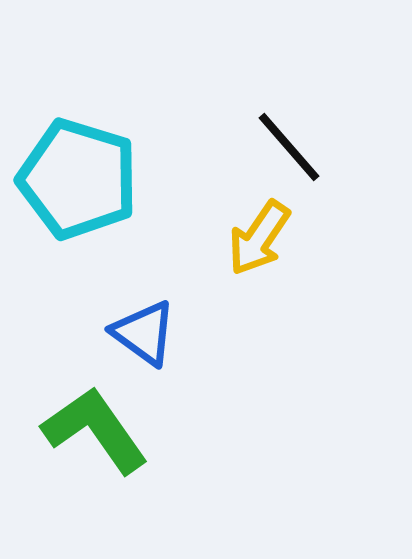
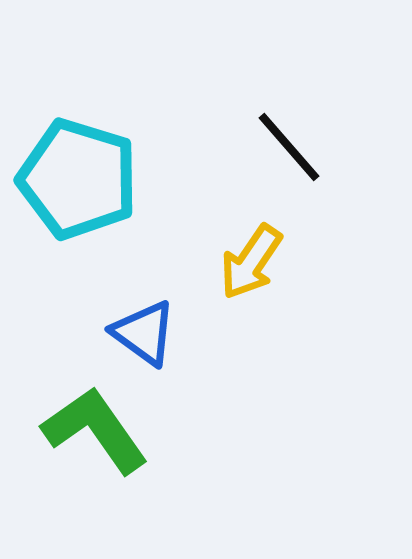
yellow arrow: moved 8 px left, 24 px down
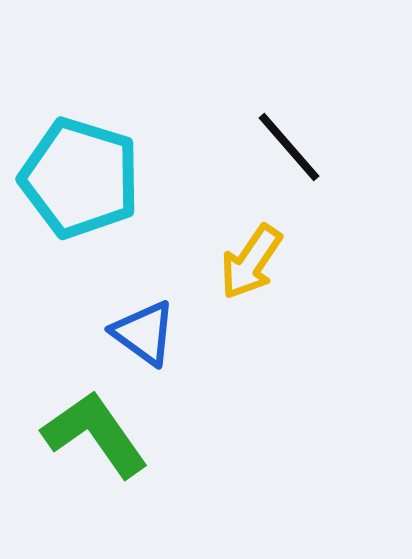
cyan pentagon: moved 2 px right, 1 px up
green L-shape: moved 4 px down
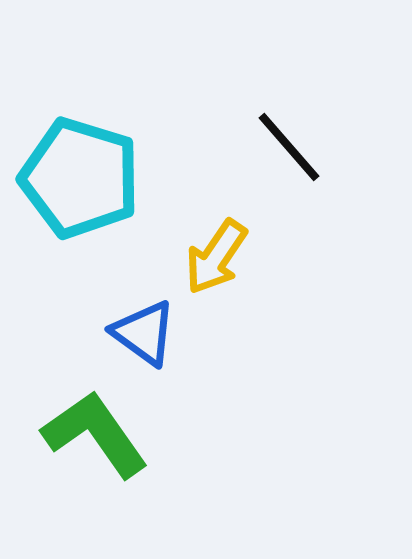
yellow arrow: moved 35 px left, 5 px up
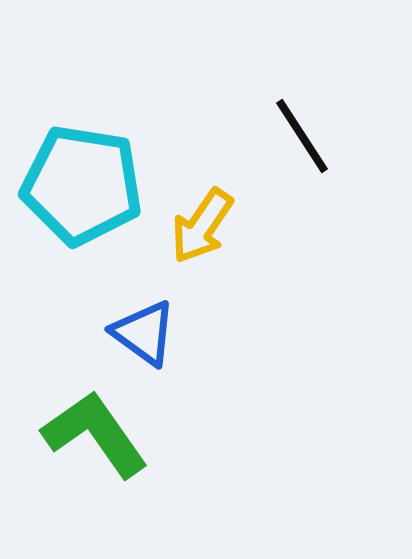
black line: moved 13 px right, 11 px up; rotated 8 degrees clockwise
cyan pentagon: moved 2 px right, 7 px down; rotated 8 degrees counterclockwise
yellow arrow: moved 14 px left, 31 px up
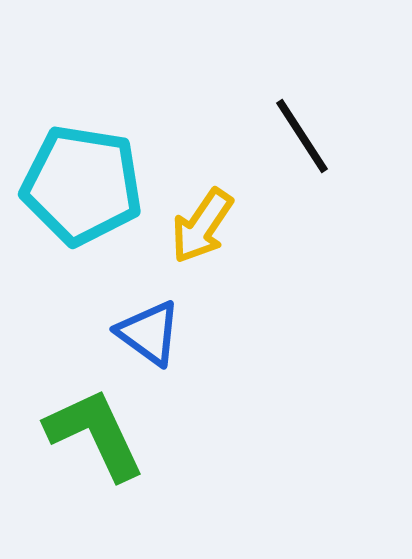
blue triangle: moved 5 px right
green L-shape: rotated 10 degrees clockwise
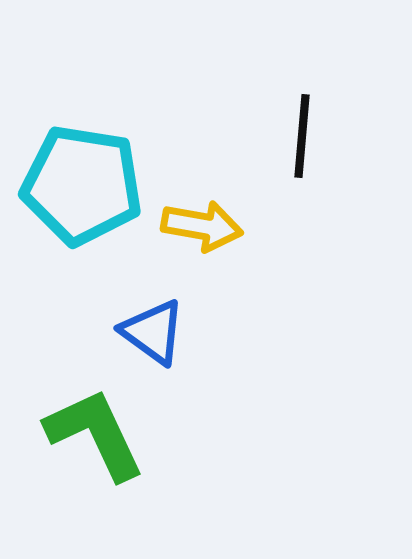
black line: rotated 38 degrees clockwise
yellow arrow: rotated 114 degrees counterclockwise
blue triangle: moved 4 px right, 1 px up
